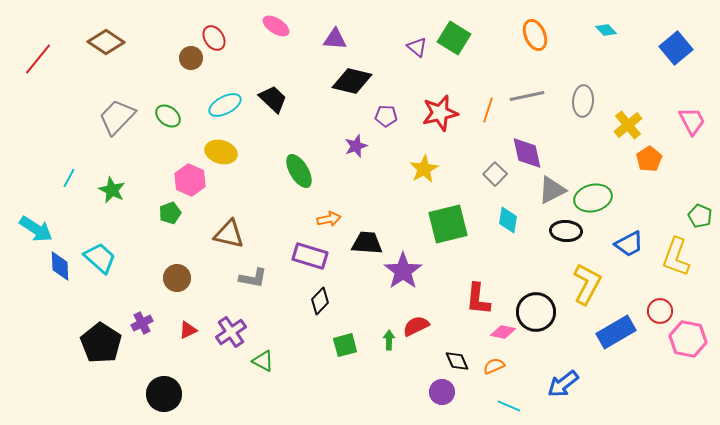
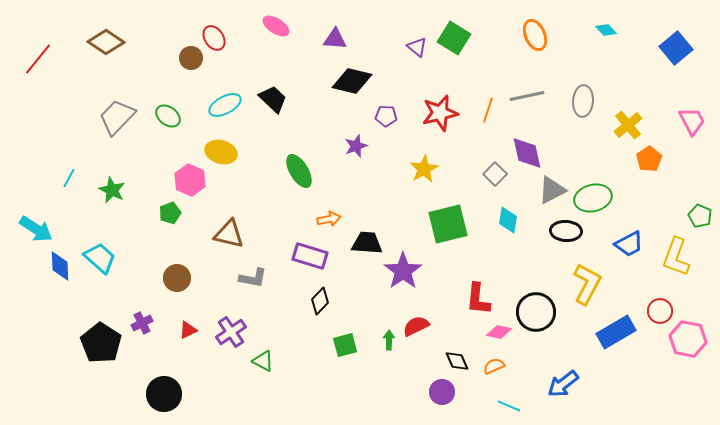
pink diamond at (503, 332): moved 4 px left
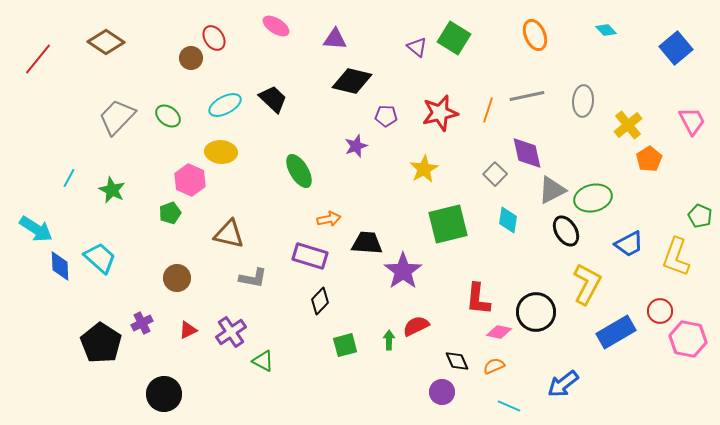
yellow ellipse at (221, 152): rotated 12 degrees counterclockwise
black ellipse at (566, 231): rotated 56 degrees clockwise
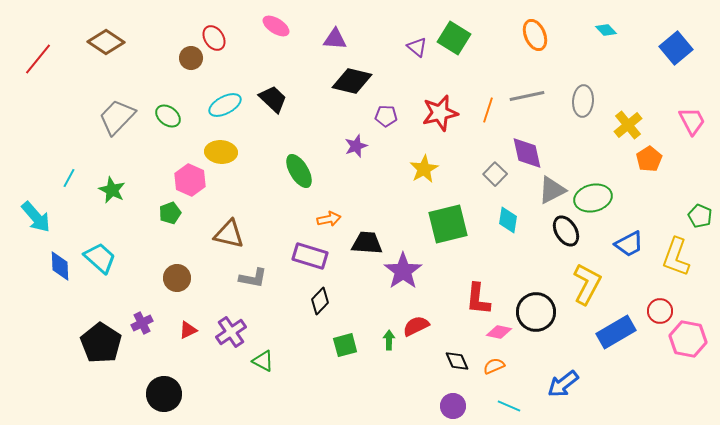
cyan arrow at (36, 229): moved 12 px up; rotated 16 degrees clockwise
purple circle at (442, 392): moved 11 px right, 14 px down
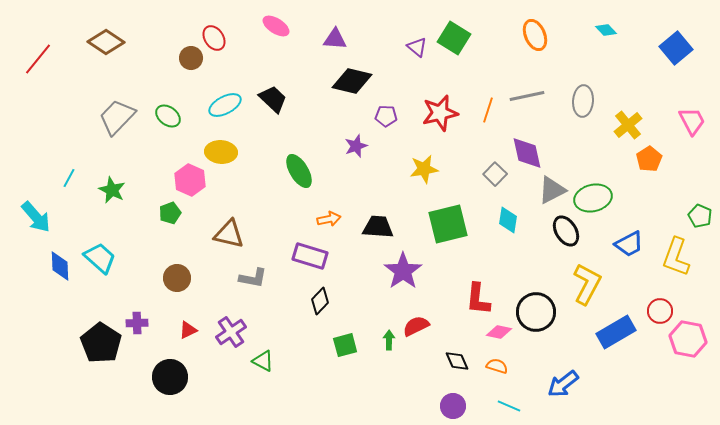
yellow star at (424, 169): rotated 20 degrees clockwise
black trapezoid at (367, 243): moved 11 px right, 16 px up
purple cross at (142, 323): moved 5 px left; rotated 25 degrees clockwise
orange semicircle at (494, 366): moved 3 px right; rotated 40 degrees clockwise
black circle at (164, 394): moved 6 px right, 17 px up
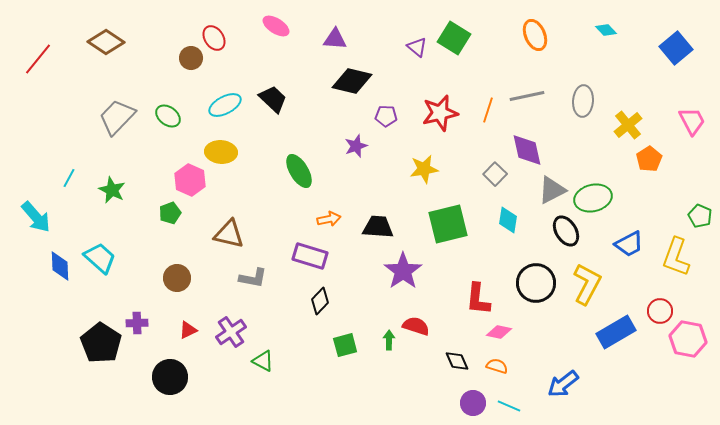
purple diamond at (527, 153): moved 3 px up
black circle at (536, 312): moved 29 px up
red semicircle at (416, 326): rotated 44 degrees clockwise
purple circle at (453, 406): moved 20 px right, 3 px up
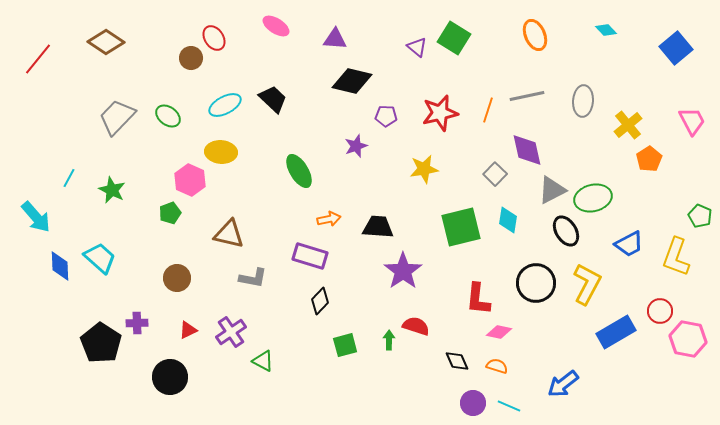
green square at (448, 224): moved 13 px right, 3 px down
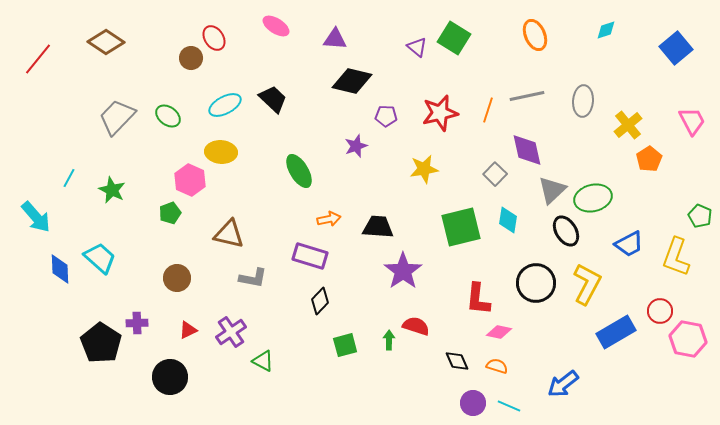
cyan diamond at (606, 30): rotated 65 degrees counterclockwise
gray triangle at (552, 190): rotated 16 degrees counterclockwise
blue diamond at (60, 266): moved 3 px down
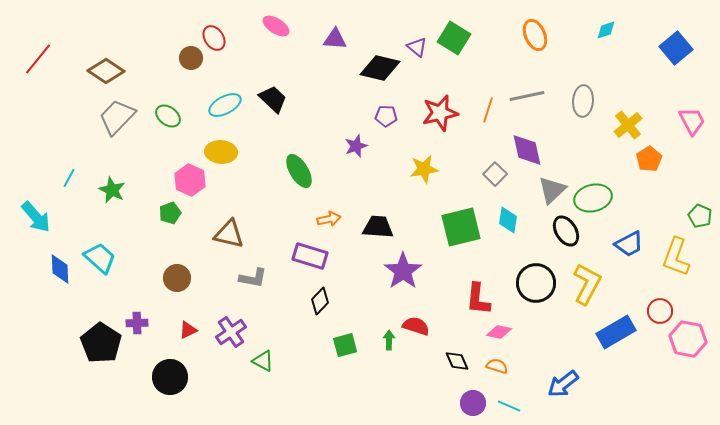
brown diamond at (106, 42): moved 29 px down
black diamond at (352, 81): moved 28 px right, 13 px up
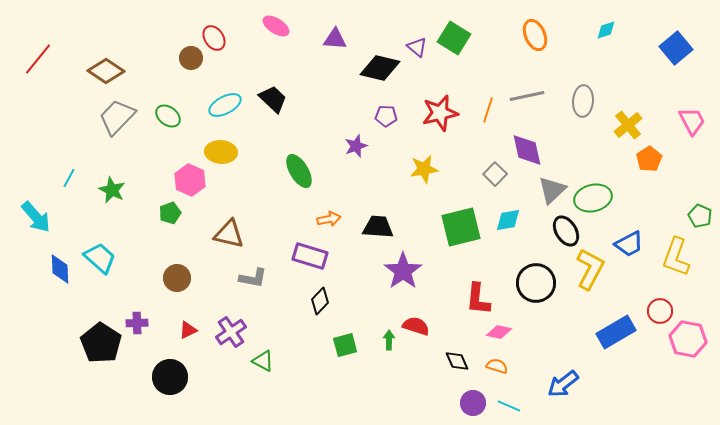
cyan diamond at (508, 220): rotated 72 degrees clockwise
yellow L-shape at (587, 284): moved 3 px right, 15 px up
